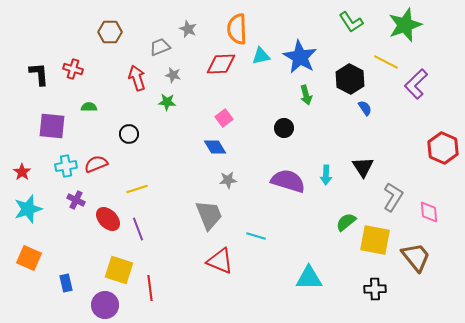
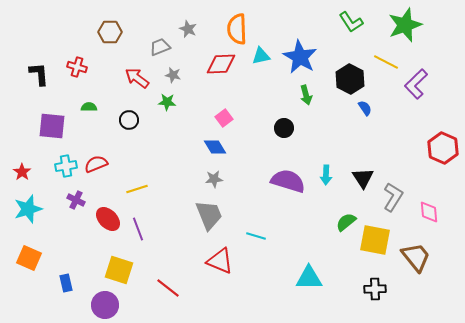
red cross at (73, 69): moved 4 px right, 2 px up
red arrow at (137, 78): rotated 35 degrees counterclockwise
black circle at (129, 134): moved 14 px up
black triangle at (363, 167): moved 11 px down
gray star at (228, 180): moved 14 px left, 1 px up
red line at (150, 288): moved 18 px right; rotated 45 degrees counterclockwise
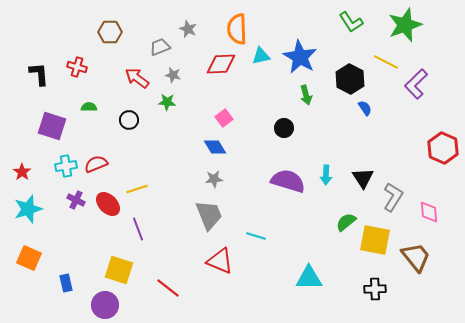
purple square at (52, 126): rotated 12 degrees clockwise
red ellipse at (108, 219): moved 15 px up
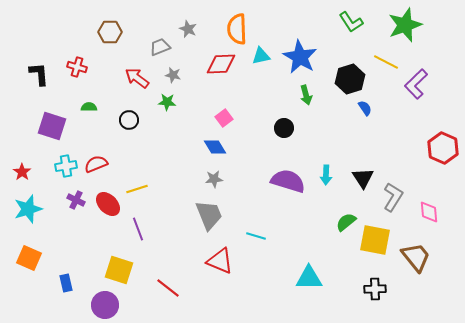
black hexagon at (350, 79): rotated 16 degrees clockwise
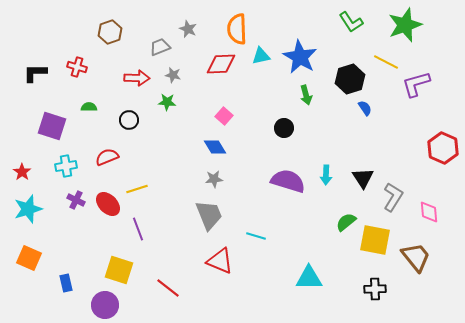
brown hexagon at (110, 32): rotated 20 degrees counterclockwise
black L-shape at (39, 74): moved 4 px left, 1 px up; rotated 85 degrees counterclockwise
red arrow at (137, 78): rotated 145 degrees clockwise
purple L-shape at (416, 84): rotated 28 degrees clockwise
pink square at (224, 118): moved 2 px up; rotated 12 degrees counterclockwise
red semicircle at (96, 164): moved 11 px right, 7 px up
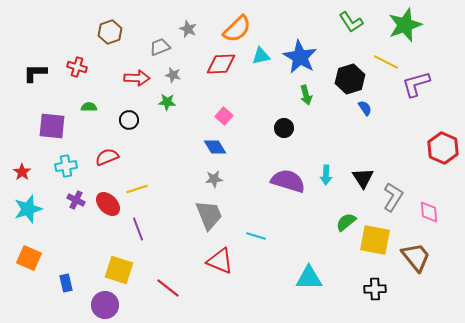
orange semicircle at (237, 29): rotated 132 degrees counterclockwise
purple square at (52, 126): rotated 12 degrees counterclockwise
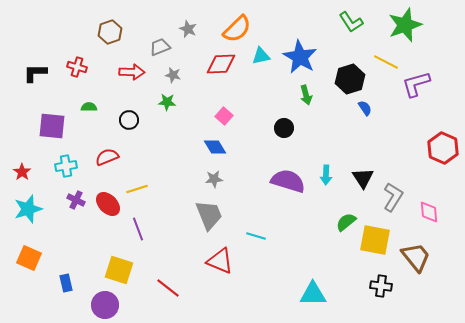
red arrow at (137, 78): moved 5 px left, 6 px up
cyan triangle at (309, 278): moved 4 px right, 16 px down
black cross at (375, 289): moved 6 px right, 3 px up; rotated 10 degrees clockwise
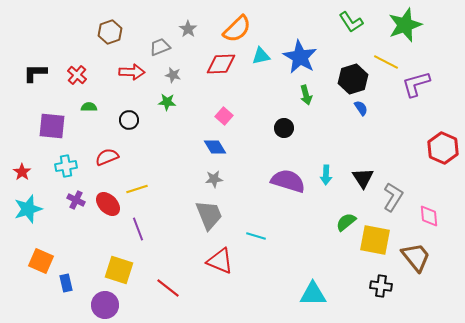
gray star at (188, 29): rotated 12 degrees clockwise
red cross at (77, 67): moved 8 px down; rotated 24 degrees clockwise
black hexagon at (350, 79): moved 3 px right
blue semicircle at (365, 108): moved 4 px left
pink diamond at (429, 212): moved 4 px down
orange square at (29, 258): moved 12 px right, 3 px down
